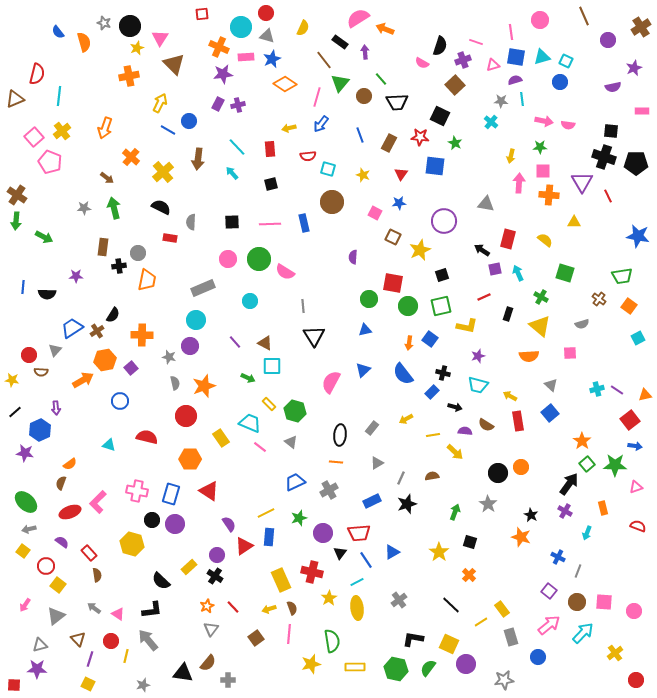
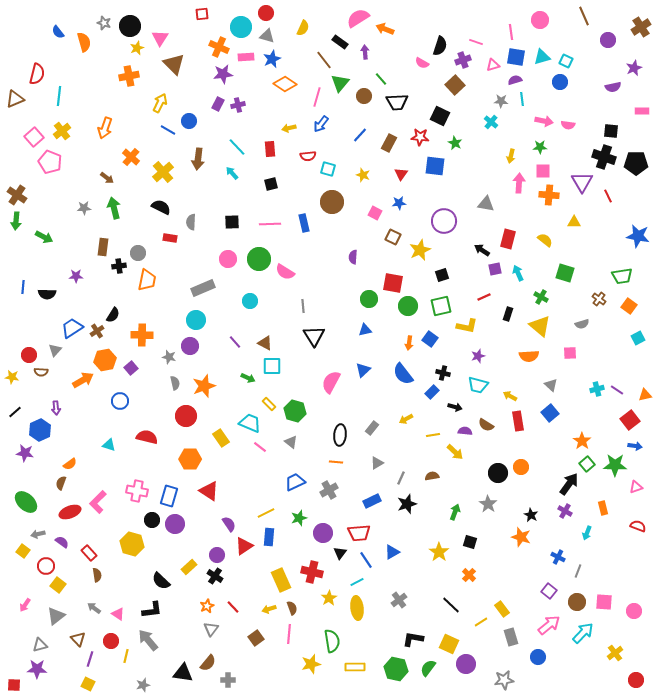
blue line at (360, 135): rotated 63 degrees clockwise
yellow star at (12, 380): moved 3 px up
blue rectangle at (171, 494): moved 2 px left, 2 px down
gray arrow at (29, 529): moved 9 px right, 5 px down
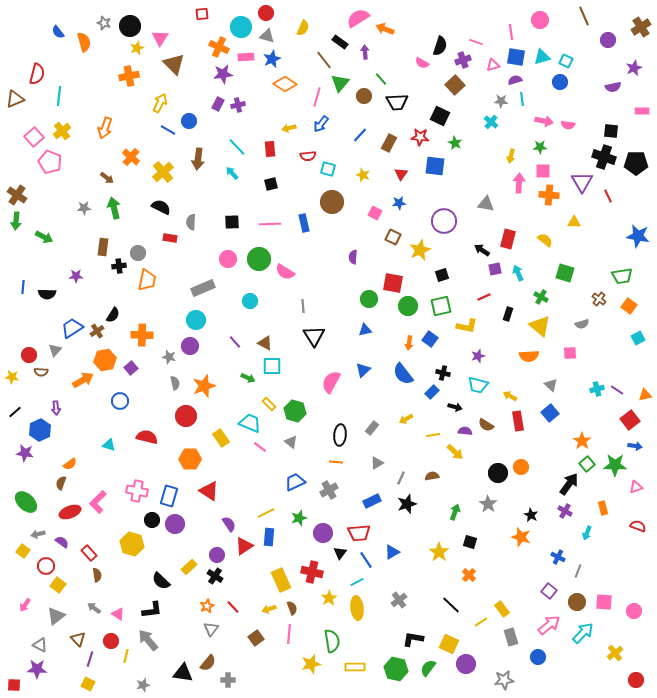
gray triangle at (40, 645): rotated 42 degrees clockwise
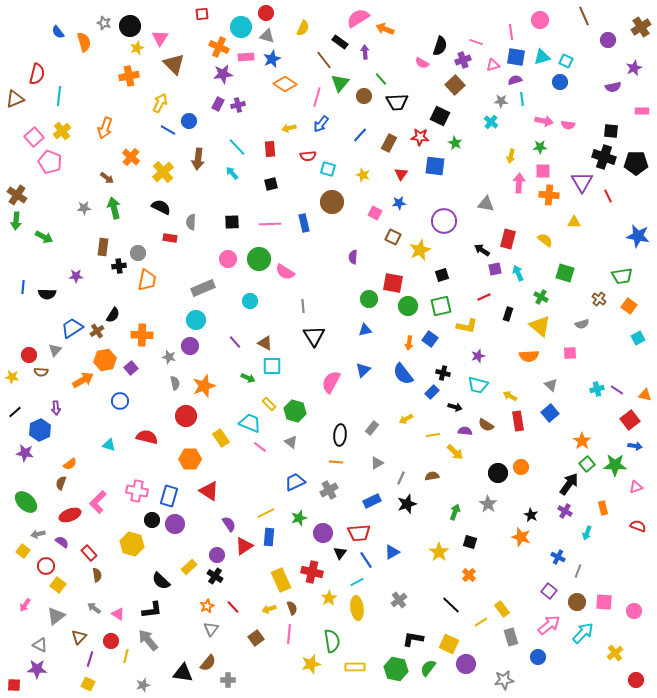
orange triangle at (645, 395): rotated 24 degrees clockwise
red ellipse at (70, 512): moved 3 px down
brown triangle at (78, 639): moved 1 px right, 2 px up; rotated 28 degrees clockwise
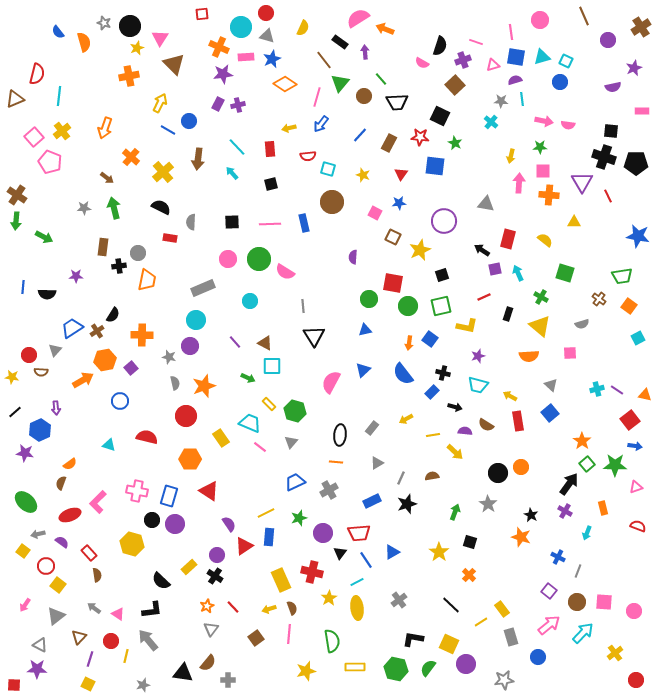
gray triangle at (291, 442): rotated 32 degrees clockwise
yellow star at (311, 664): moved 5 px left, 7 px down
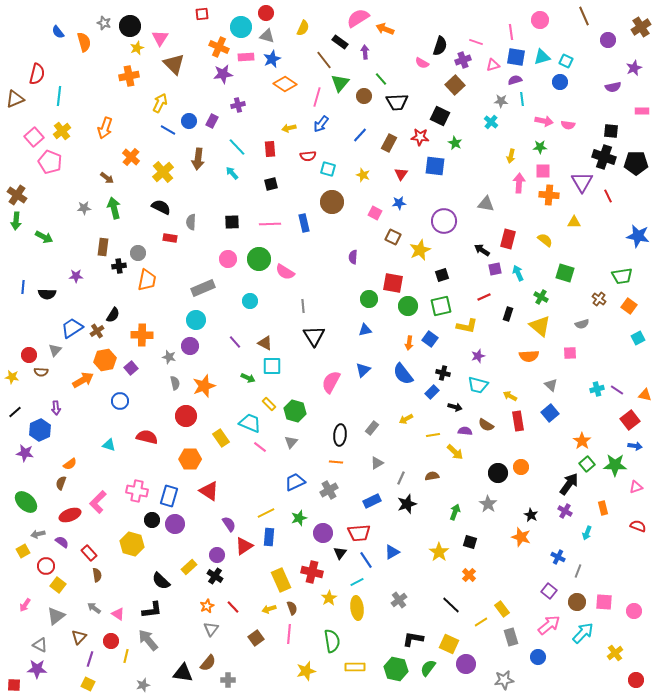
purple rectangle at (218, 104): moved 6 px left, 17 px down
yellow square at (23, 551): rotated 24 degrees clockwise
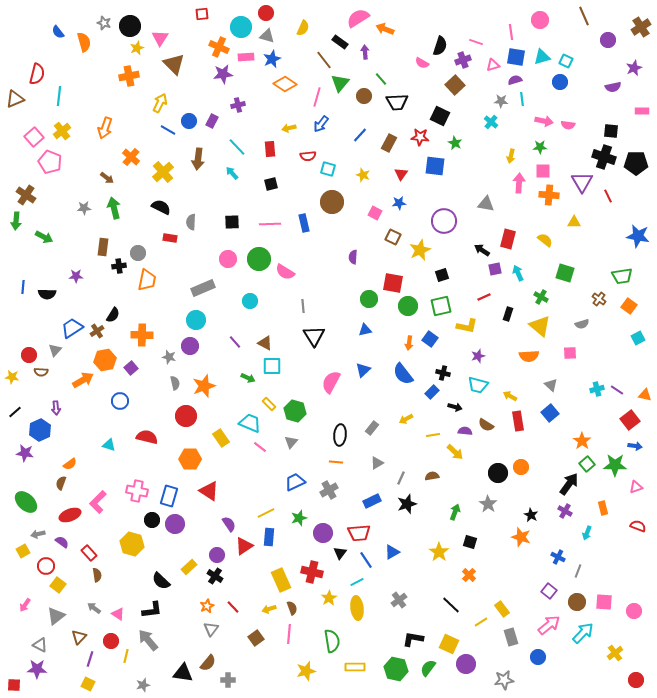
brown cross at (17, 195): moved 9 px right
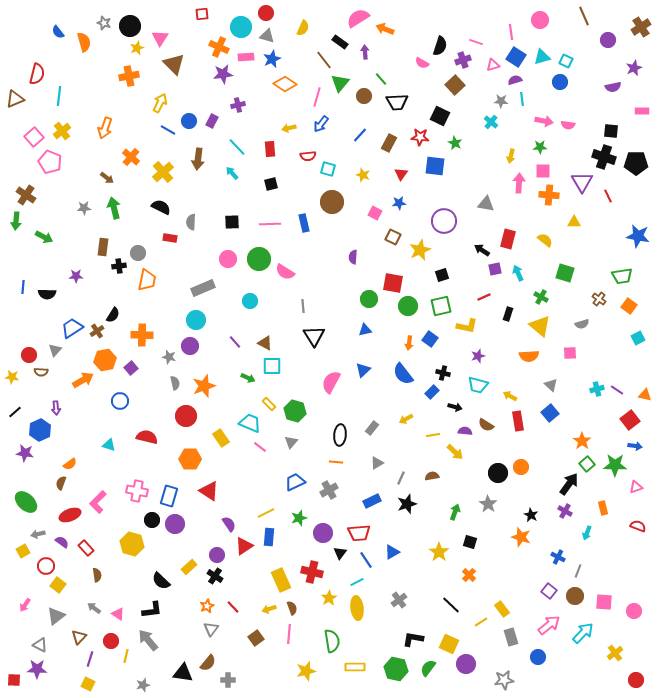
blue square at (516, 57): rotated 24 degrees clockwise
red rectangle at (89, 553): moved 3 px left, 5 px up
brown circle at (577, 602): moved 2 px left, 6 px up
red square at (14, 685): moved 5 px up
